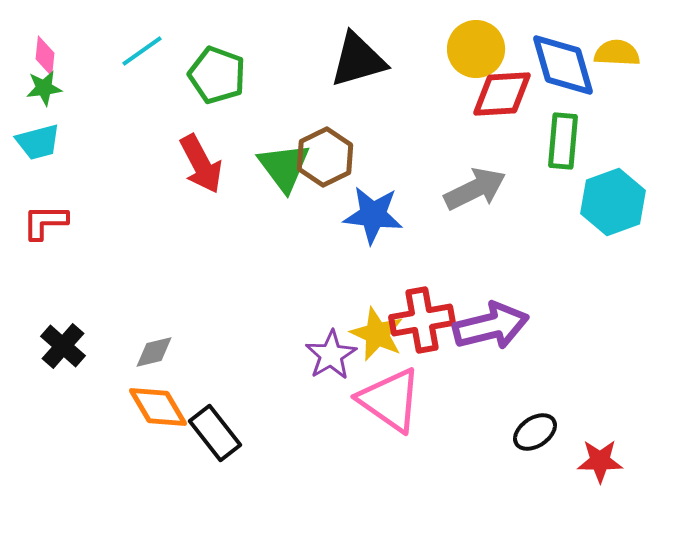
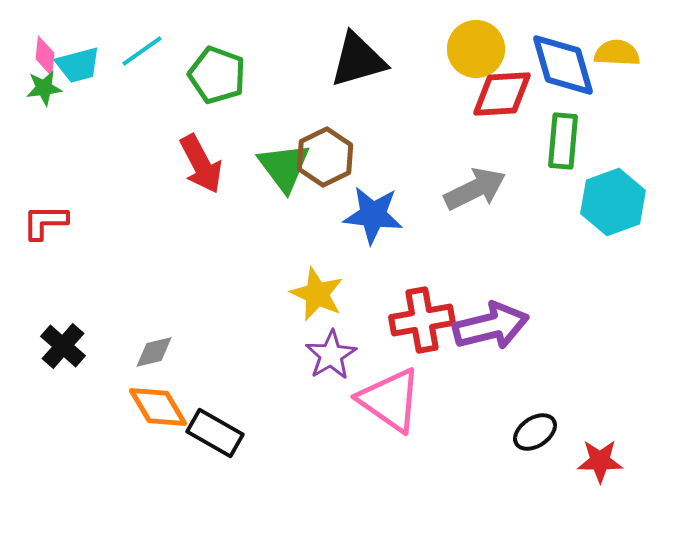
cyan trapezoid: moved 40 px right, 77 px up
yellow star: moved 60 px left, 40 px up
black rectangle: rotated 22 degrees counterclockwise
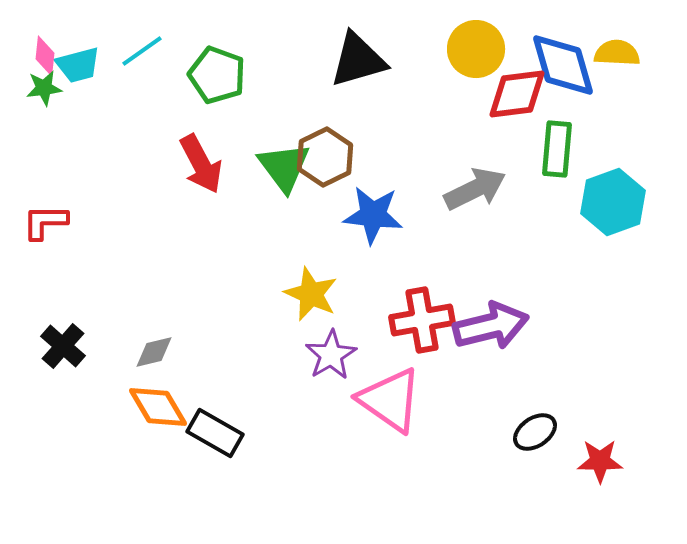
red diamond: moved 15 px right; rotated 4 degrees counterclockwise
green rectangle: moved 6 px left, 8 px down
yellow star: moved 6 px left
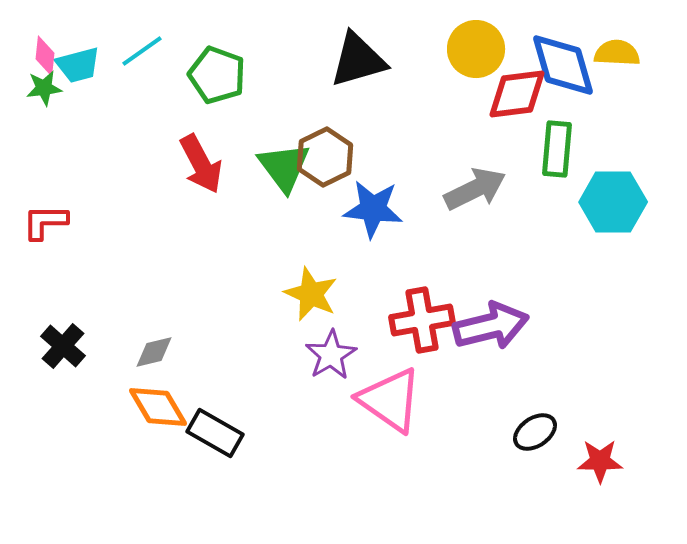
cyan hexagon: rotated 20 degrees clockwise
blue star: moved 6 px up
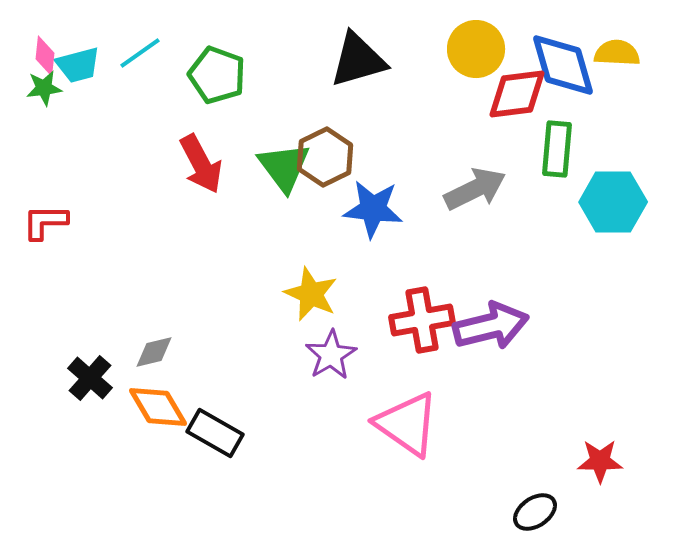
cyan line: moved 2 px left, 2 px down
black cross: moved 27 px right, 32 px down
pink triangle: moved 17 px right, 24 px down
black ellipse: moved 80 px down
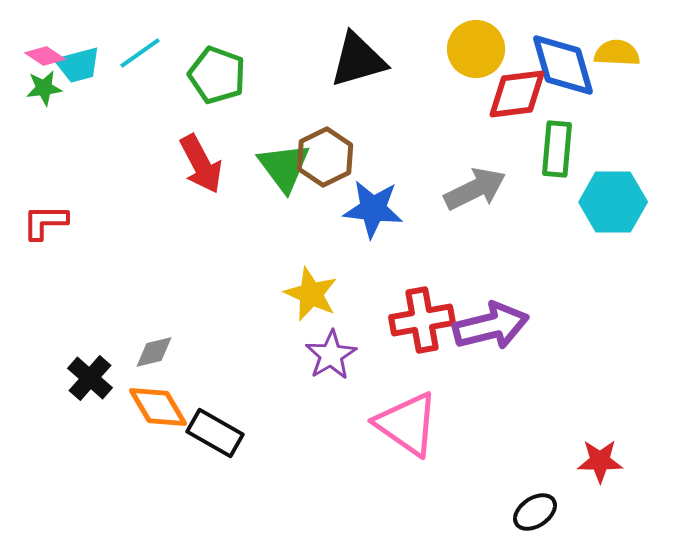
pink diamond: rotated 63 degrees counterclockwise
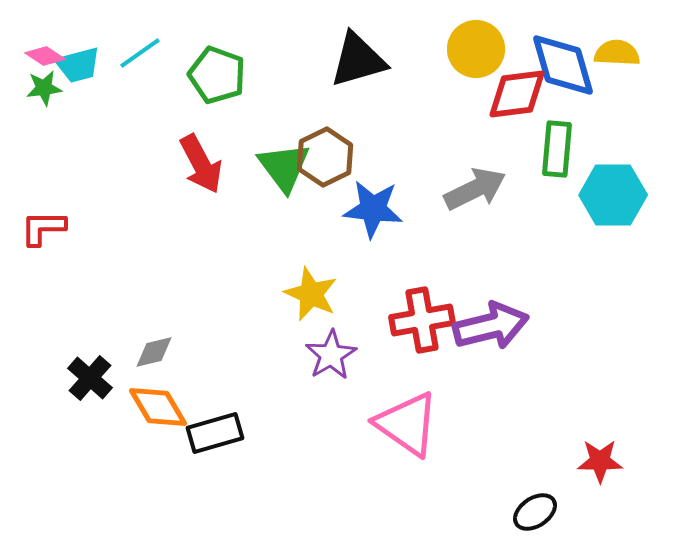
cyan hexagon: moved 7 px up
red L-shape: moved 2 px left, 6 px down
black rectangle: rotated 46 degrees counterclockwise
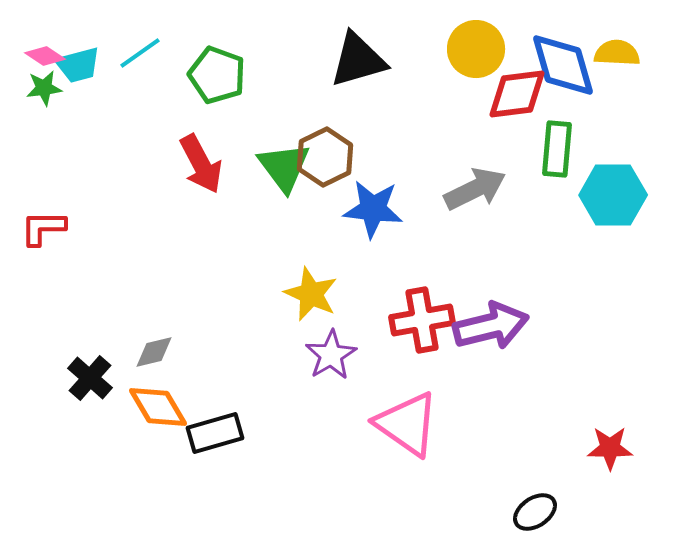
red star: moved 10 px right, 13 px up
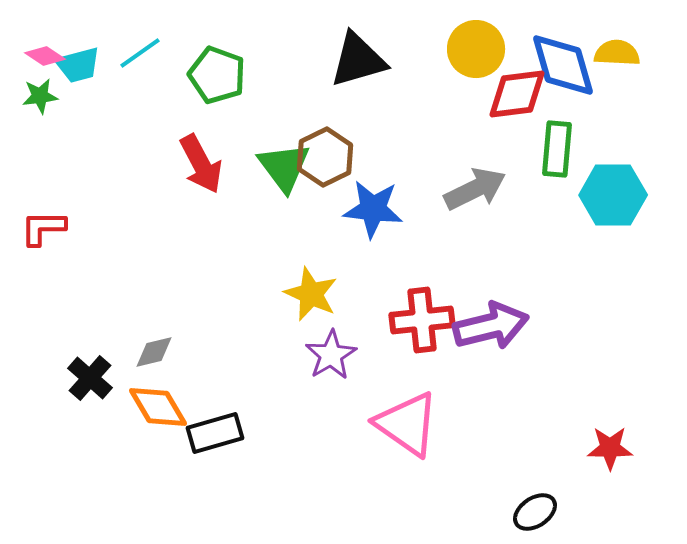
green star: moved 4 px left, 8 px down
red cross: rotated 4 degrees clockwise
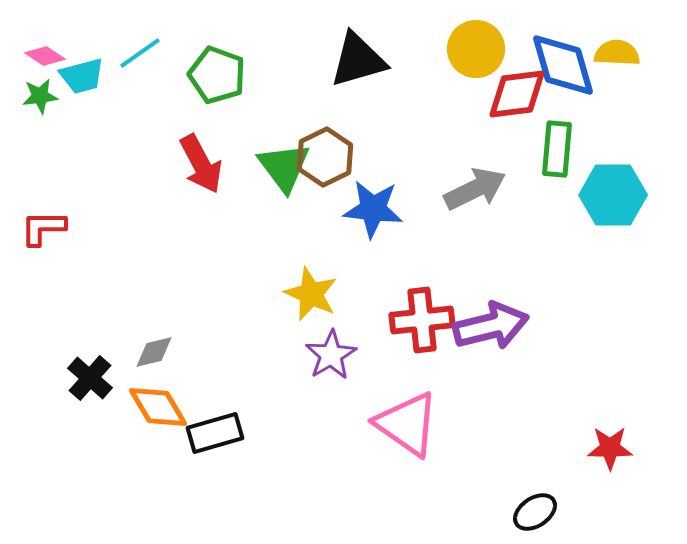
cyan trapezoid: moved 4 px right, 11 px down
